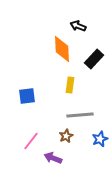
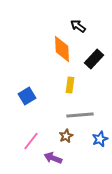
black arrow: rotated 14 degrees clockwise
blue square: rotated 24 degrees counterclockwise
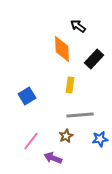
blue star: rotated 14 degrees clockwise
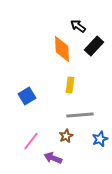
black rectangle: moved 13 px up
blue star: rotated 14 degrees counterclockwise
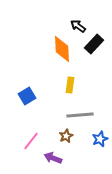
black rectangle: moved 2 px up
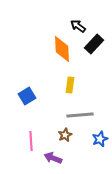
brown star: moved 1 px left, 1 px up
pink line: rotated 42 degrees counterclockwise
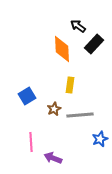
brown star: moved 11 px left, 26 px up
pink line: moved 1 px down
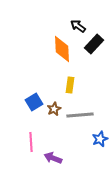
blue square: moved 7 px right, 6 px down
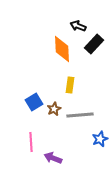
black arrow: rotated 14 degrees counterclockwise
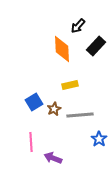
black arrow: rotated 70 degrees counterclockwise
black rectangle: moved 2 px right, 2 px down
yellow rectangle: rotated 70 degrees clockwise
blue star: moved 1 px left; rotated 14 degrees counterclockwise
